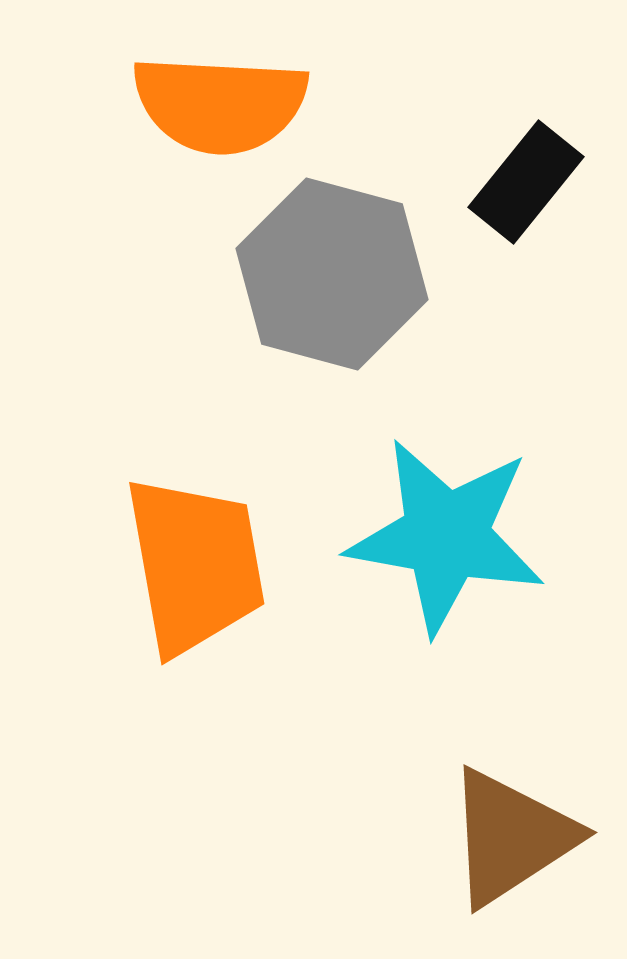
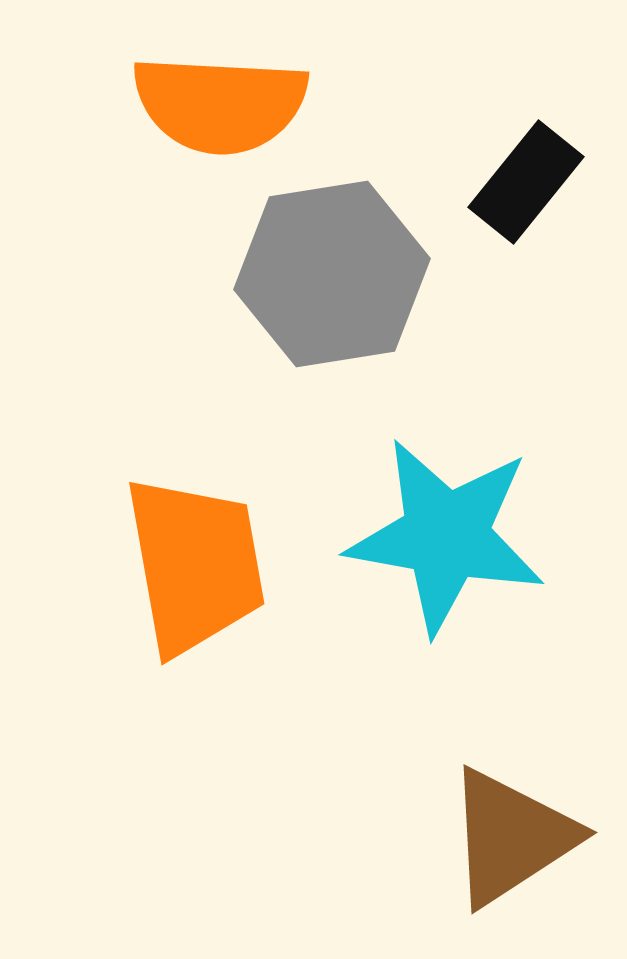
gray hexagon: rotated 24 degrees counterclockwise
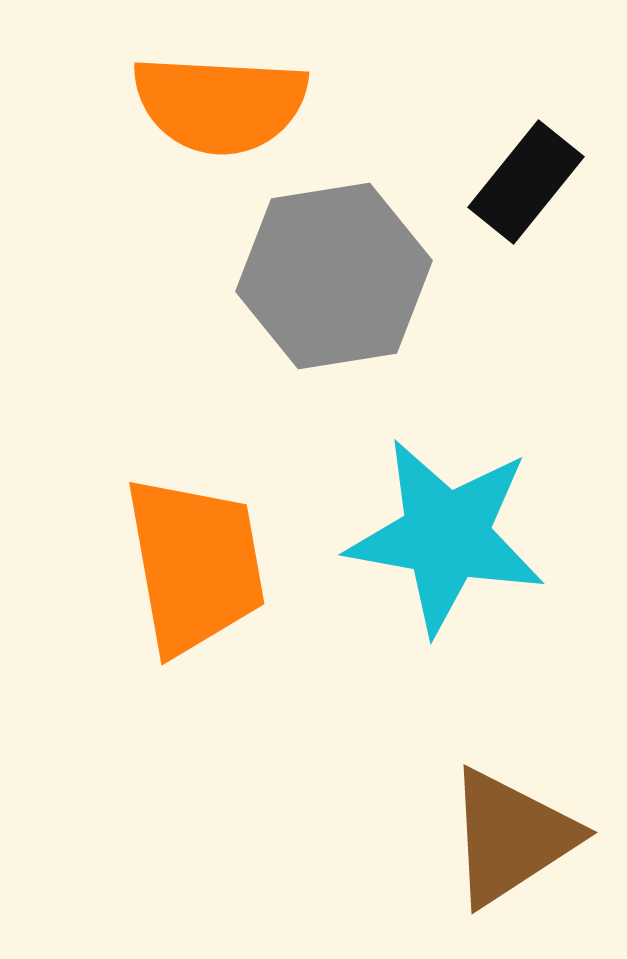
gray hexagon: moved 2 px right, 2 px down
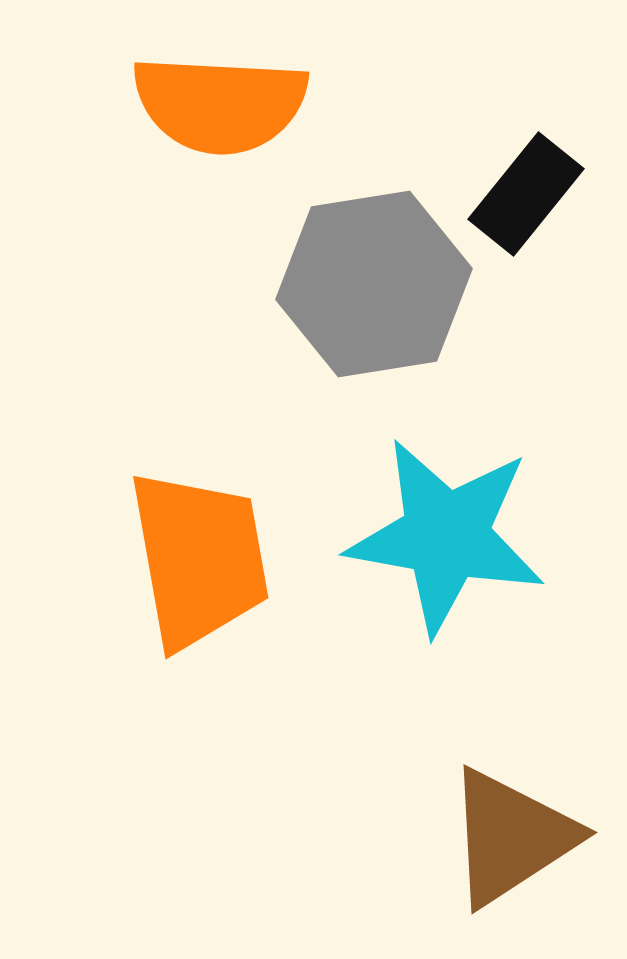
black rectangle: moved 12 px down
gray hexagon: moved 40 px right, 8 px down
orange trapezoid: moved 4 px right, 6 px up
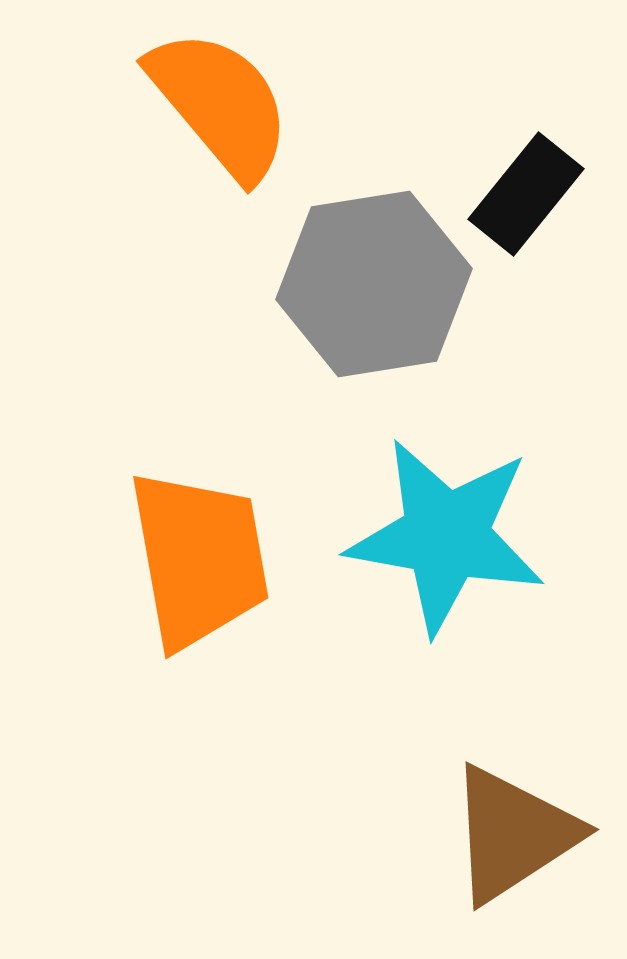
orange semicircle: rotated 133 degrees counterclockwise
brown triangle: moved 2 px right, 3 px up
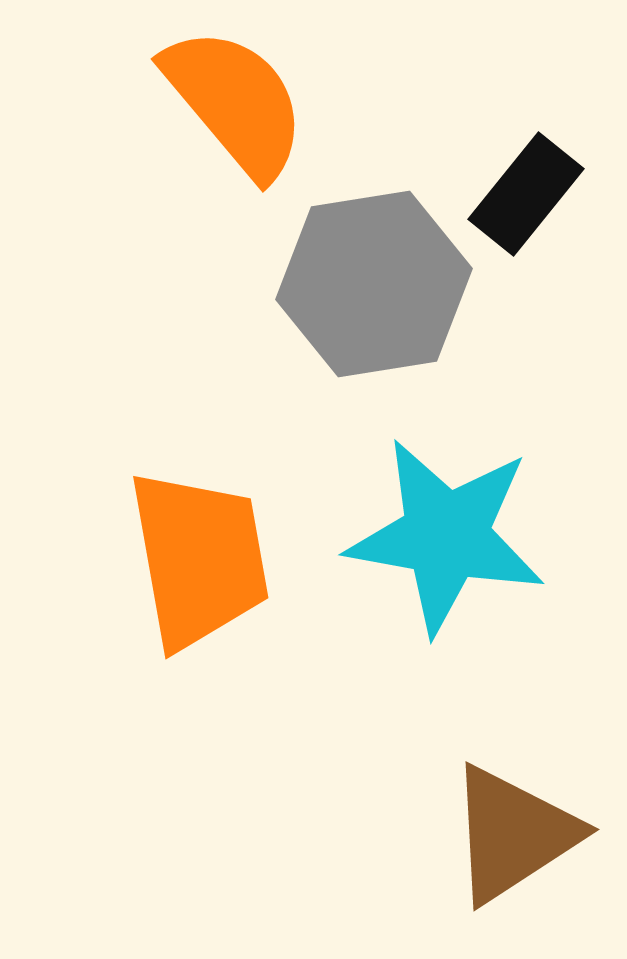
orange semicircle: moved 15 px right, 2 px up
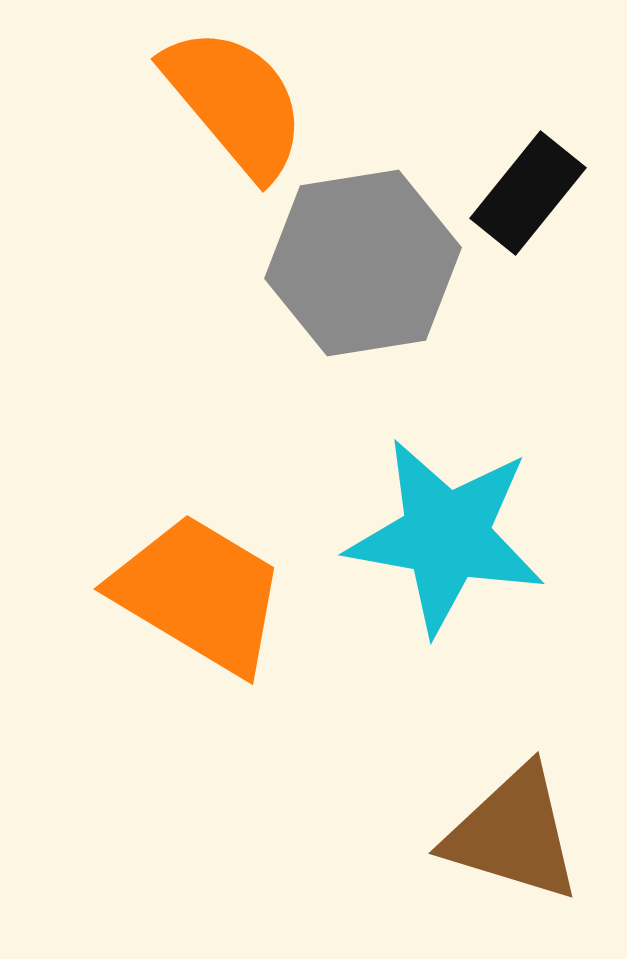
black rectangle: moved 2 px right, 1 px up
gray hexagon: moved 11 px left, 21 px up
orange trapezoid: moved 35 px down; rotated 49 degrees counterclockwise
brown triangle: rotated 50 degrees clockwise
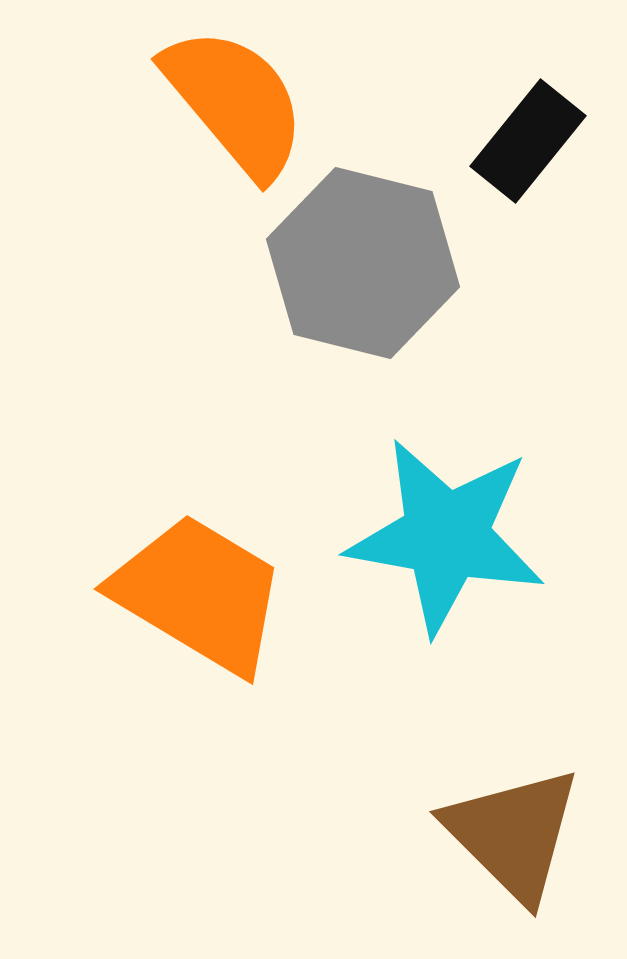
black rectangle: moved 52 px up
gray hexagon: rotated 23 degrees clockwise
brown triangle: rotated 28 degrees clockwise
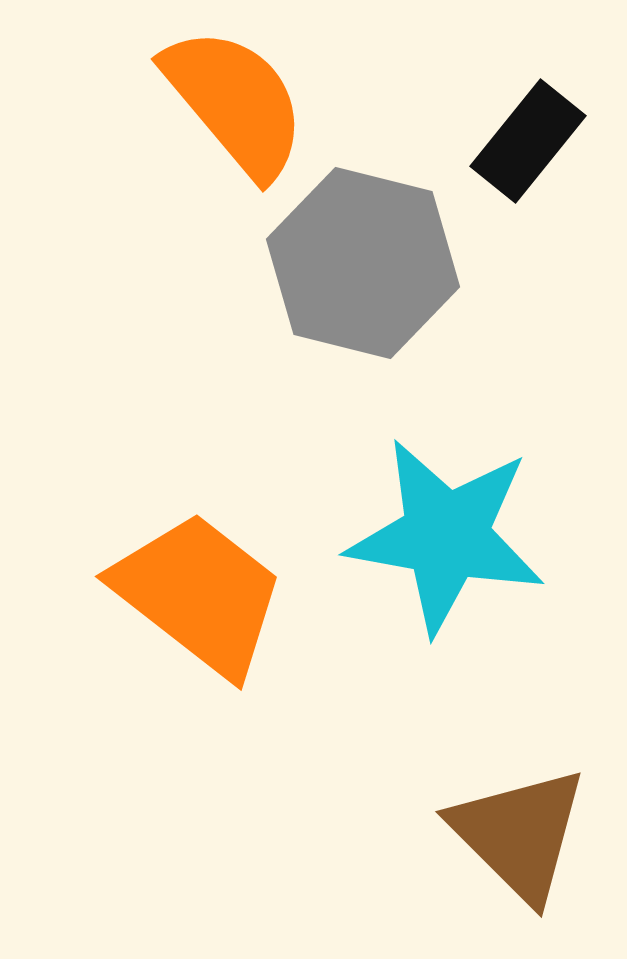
orange trapezoid: rotated 7 degrees clockwise
brown triangle: moved 6 px right
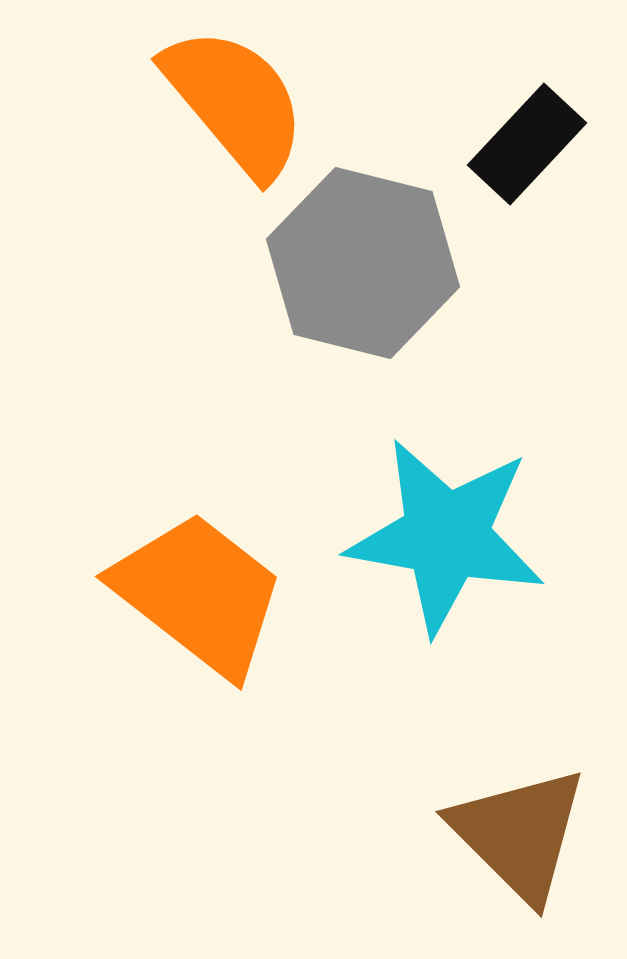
black rectangle: moved 1 px left, 3 px down; rotated 4 degrees clockwise
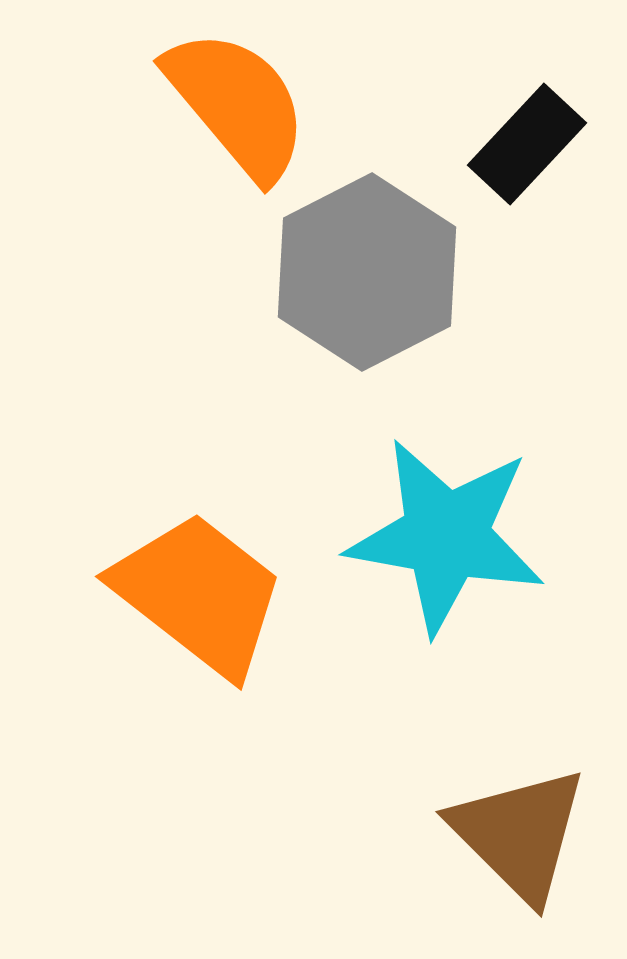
orange semicircle: moved 2 px right, 2 px down
gray hexagon: moved 4 px right, 9 px down; rotated 19 degrees clockwise
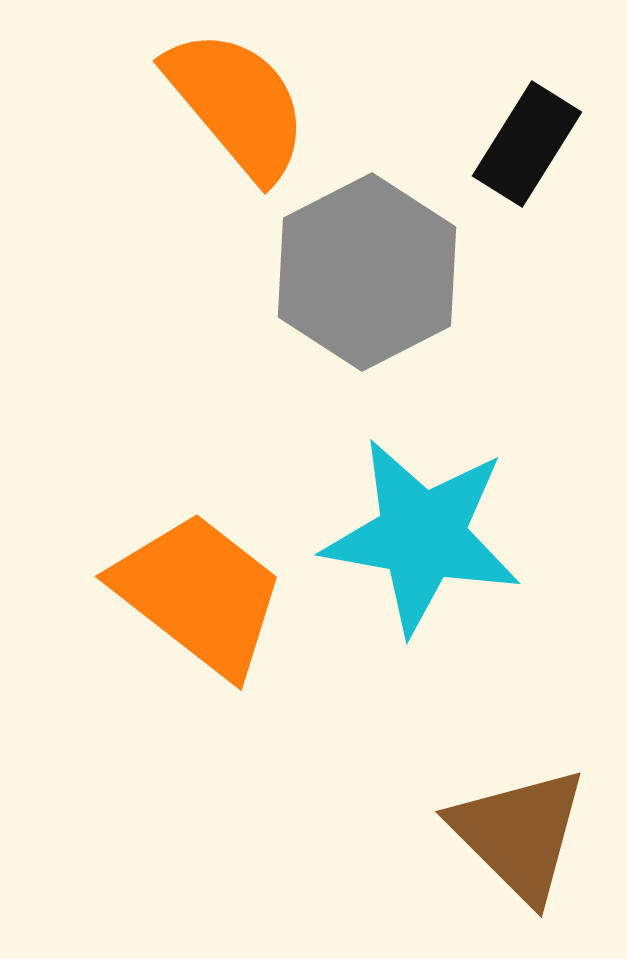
black rectangle: rotated 11 degrees counterclockwise
cyan star: moved 24 px left
